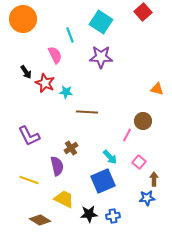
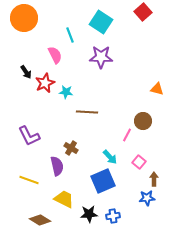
orange circle: moved 1 px right, 1 px up
red star: rotated 24 degrees clockwise
brown cross: rotated 24 degrees counterclockwise
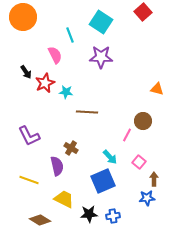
orange circle: moved 1 px left, 1 px up
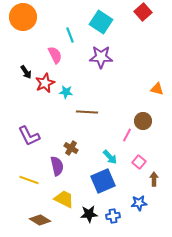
blue star: moved 8 px left, 5 px down
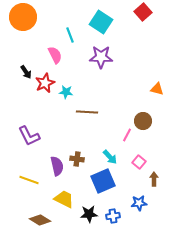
brown cross: moved 6 px right, 11 px down; rotated 24 degrees counterclockwise
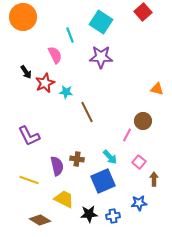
brown line: rotated 60 degrees clockwise
